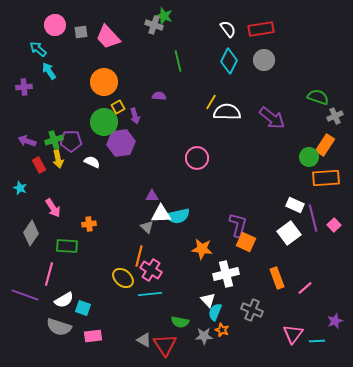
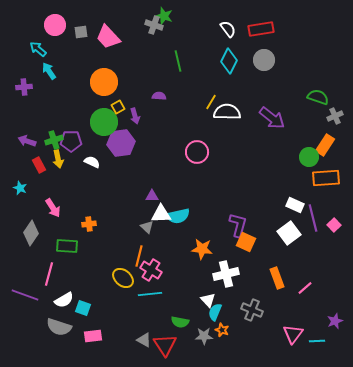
pink circle at (197, 158): moved 6 px up
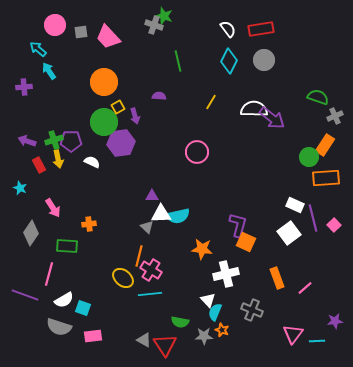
white semicircle at (227, 112): moved 27 px right, 3 px up
purple star at (335, 321): rotated 14 degrees clockwise
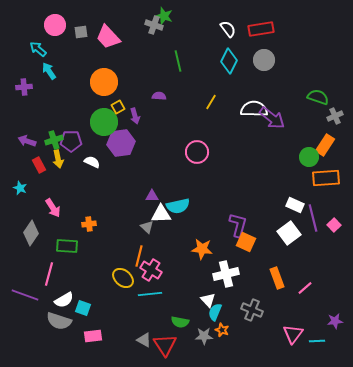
cyan semicircle at (178, 216): moved 10 px up
gray semicircle at (59, 327): moved 6 px up
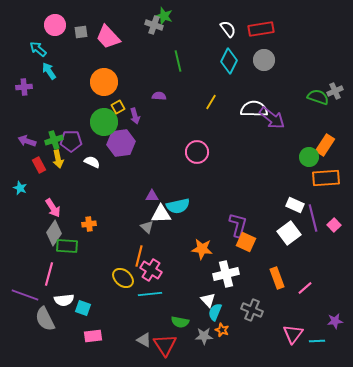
gray cross at (335, 116): moved 25 px up
gray diamond at (31, 233): moved 23 px right
white semicircle at (64, 300): rotated 24 degrees clockwise
gray semicircle at (59, 321): moved 14 px left, 2 px up; rotated 45 degrees clockwise
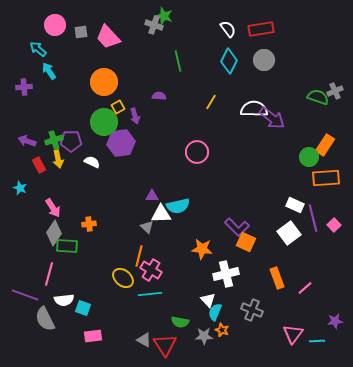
purple L-shape at (238, 225): moved 1 px left, 2 px down; rotated 120 degrees clockwise
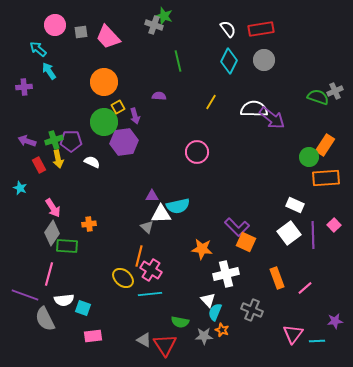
purple hexagon at (121, 143): moved 3 px right, 1 px up
purple line at (313, 218): moved 17 px down; rotated 12 degrees clockwise
gray diamond at (54, 233): moved 2 px left
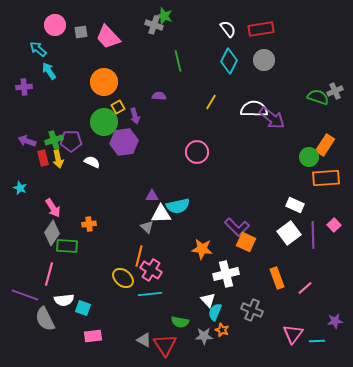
red rectangle at (39, 165): moved 4 px right, 7 px up; rotated 14 degrees clockwise
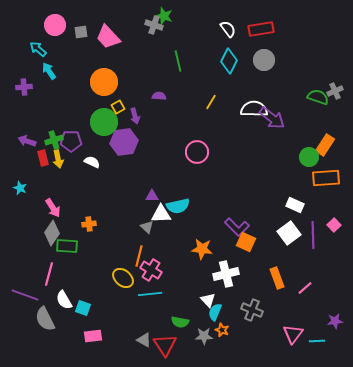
white semicircle at (64, 300): rotated 66 degrees clockwise
